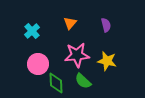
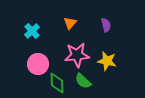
green diamond: moved 1 px right
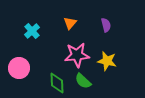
pink circle: moved 19 px left, 4 px down
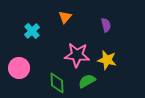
orange triangle: moved 5 px left, 6 px up
pink star: rotated 10 degrees clockwise
yellow star: moved 1 px up
green semicircle: moved 4 px right; rotated 108 degrees clockwise
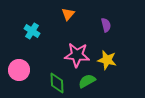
orange triangle: moved 3 px right, 3 px up
cyan cross: rotated 14 degrees counterclockwise
pink circle: moved 2 px down
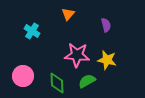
pink circle: moved 4 px right, 6 px down
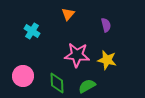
green semicircle: moved 5 px down
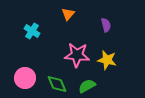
pink circle: moved 2 px right, 2 px down
green diamond: moved 1 px down; rotated 20 degrees counterclockwise
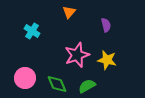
orange triangle: moved 1 px right, 2 px up
pink star: rotated 25 degrees counterclockwise
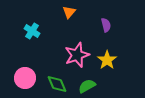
yellow star: rotated 24 degrees clockwise
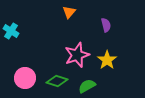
cyan cross: moved 21 px left
green diamond: moved 3 px up; rotated 50 degrees counterclockwise
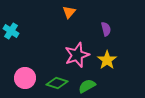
purple semicircle: moved 4 px down
green diamond: moved 2 px down
